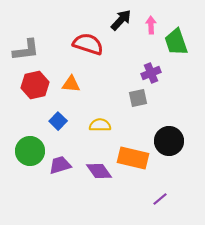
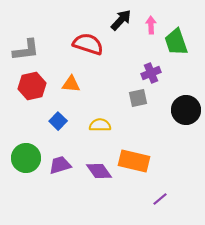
red hexagon: moved 3 px left, 1 px down
black circle: moved 17 px right, 31 px up
green circle: moved 4 px left, 7 px down
orange rectangle: moved 1 px right, 3 px down
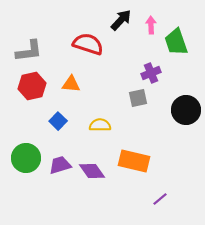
gray L-shape: moved 3 px right, 1 px down
purple diamond: moved 7 px left
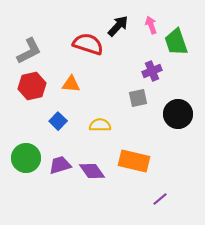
black arrow: moved 3 px left, 6 px down
pink arrow: rotated 18 degrees counterclockwise
gray L-shape: rotated 20 degrees counterclockwise
purple cross: moved 1 px right, 2 px up
black circle: moved 8 px left, 4 px down
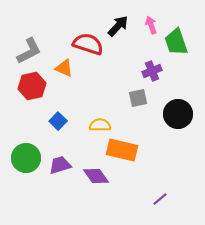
orange triangle: moved 7 px left, 16 px up; rotated 18 degrees clockwise
orange rectangle: moved 12 px left, 11 px up
purple diamond: moved 4 px right, 5 px down
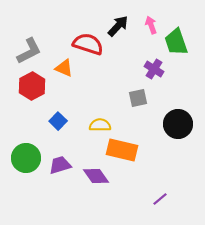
purple cross: moved 2 px right, 2 px up; rotated 36 degrees counterclockwise
red hexagon: rotated 16 degrees counterclockwise
black circle: moved 10 px down
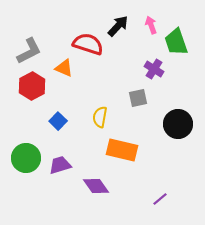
yellow semicircle: moved 8 px up; rotated 80 degrees counterclockwise
purple diamond: moved 10 px down
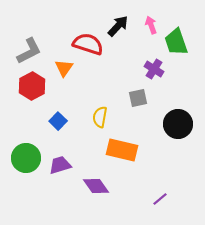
orange triangle: rotated 42 degrees clockwise
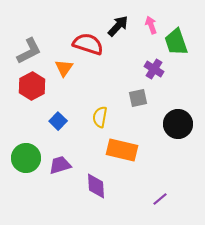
purple diamond: rotated 32 degrees clockwise
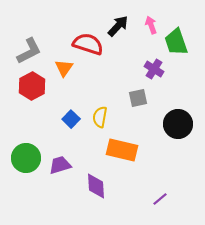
blue square: moved 13 px right, 2 px up
